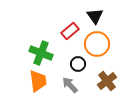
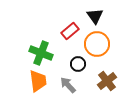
gray arrow: moved 2 px left
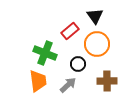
green cross: moved 4 px right
brown cross: rotated 36 degrees clockwise
gray arrow: rotated 90 degrees clockwise
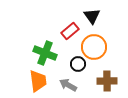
black triangle: moved 3 px left
orange circle: moved 3 px left, 3 px down
gray arrow: rotated 108 degrees counterclockwise
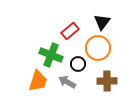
black triangle: moved 10 px right, 6 px down; rotated 12 degrees clockwise
orange circle: moved 4 px right, 1 px down
green cross: moved 6 px right, 2 px down
orange trapezoid: rotated 25 degrees clockwise
gray arrow: moved 1 px left, 3 px up
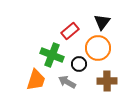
green cross: moved 1 px right
black circle: moved 1 px right
orange trapezoid: moved 2 px left, 1 px up
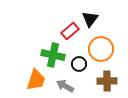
black triangle: moved 12 px left, 3 px up
orange circle: moved 3 px right, 1 px down
green cross: moved 1 px right; rotated 10 degrees counterclockwise
gray arrow: moved 2 px left, 4 px down
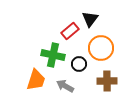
orange circle: moved 1 px up
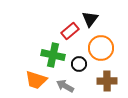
orange trapezoid: rotated 90 degrees clockwise
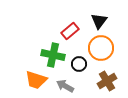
black triangle: moved 9 px right, 2 px down
brown cross: rotated 30 degrees counterclockwise
